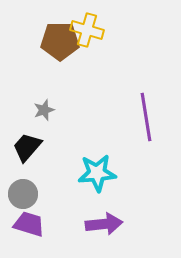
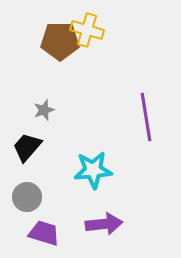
cyan star: moved 4 px left, 3 px up
gray circle: moved 4 px right, 3 px down
purple trapezoid: moved 15 px right, 9 px down
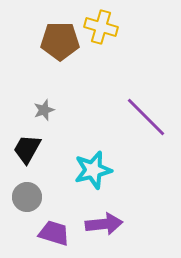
yellow cross: moved 14 px right, 3 px up
purple line: rotated 36 degrees counterclockwise
black trapezoid: moved 2 px down; rotated 12 degrees counterclockwise
cyan star: rotated 9 degrees counterclockwise
purple trapezoid: moved 10 px right
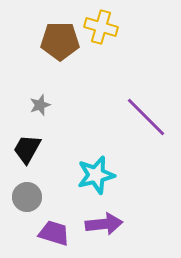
gray star: moved 4 px left, 5 px up
cyan star: moved 3 px right, 5 px down
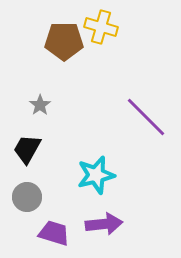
brown pentagon: moved 4 px right
gray star: rotated 15 degrees counterclockwise
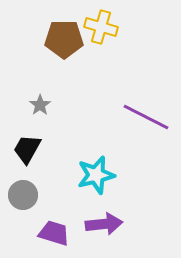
brown pentagon: moved 2 px up
purple line: rotated 18 degrees counterclockwise
gray circle: moved 4 px left, 2 px up
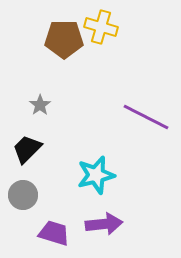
black trapezoid: rotated 16 degrees clockwise
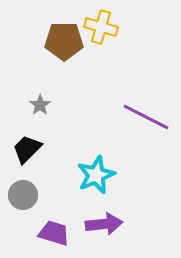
brown pentagon: moved 2 px down
cyan star: rotated 9 degrees counterclockwise
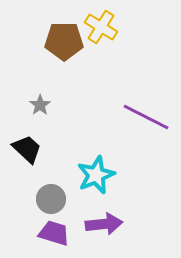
yellow cross: rotated 16 degrees clockwise
black trapezoid: rotated 88 degrees clockwise
gray circle: moved 28 px right, 4 px down
